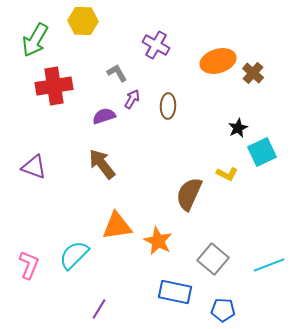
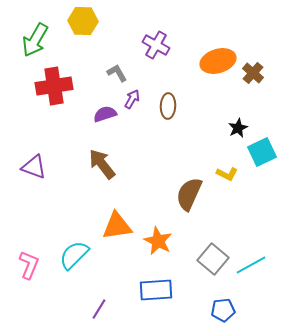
purple semicircle: moved 1 px right, 2 px up
cyan line: moved 18 px left; rotated 8 degrees counterclockwise
blue rectangle: moved 19 px left, 2 px up; rotated 16 degrees counterclockwise
blue pentagon: rotated 10 degrees counterclockwise
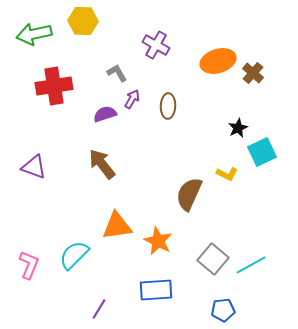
green arrow: moved 1 px left, 6 px up; rotated 48 degrees clockwise
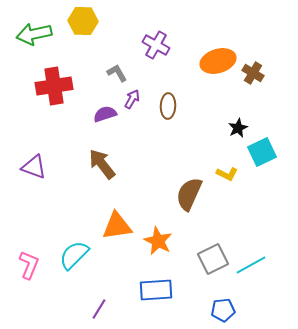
brown cross: rotated 10 degrees counterclockwise
gray square: rotated 24 degrees clockwise
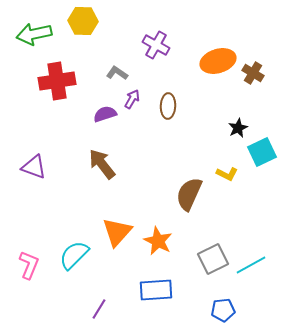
gray L-shape: rotated 25 degrees counterclockwise
red cross: moved 3 px right, 5 px up
orange triangle: moved 6 px down; rotated 40 degrees counterclockwise
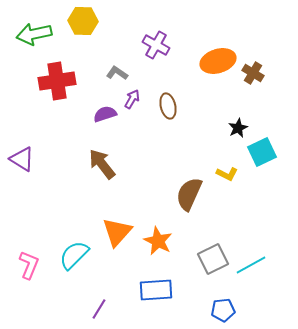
brown ellipse: rotated 15 degrees counterclockwise
purple triangle: moved 12 px left, 8 px up; rotated 12 degrees clockwise
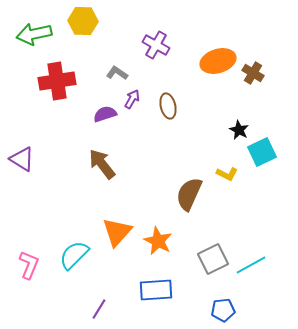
black star: moved 1 px right, 2 px down; rotated 18 degrees counterclockwise
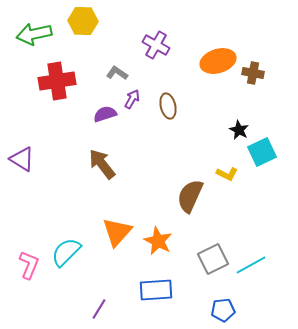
brown cross: rotated 20 degrees counterclockwise
brown semicircle: moved 1 px right, 2 px down
cyan semicircle: moved 8 px left, 3 px up
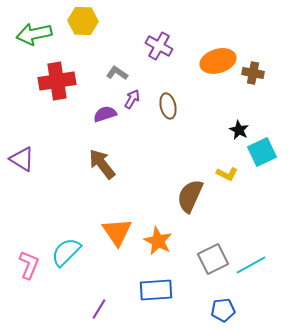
purple cross: moved 3 px right, 1 px down
orange triangle: rotated 16 degrees counterclockwise
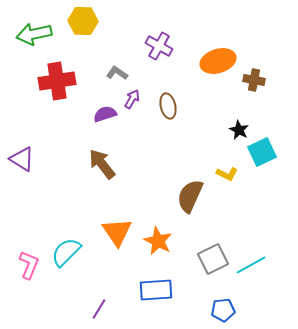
brown cross: moved 1 px right, 7 px down
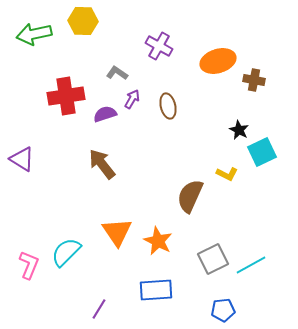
red cross: moved 9 px right, 15 px down
